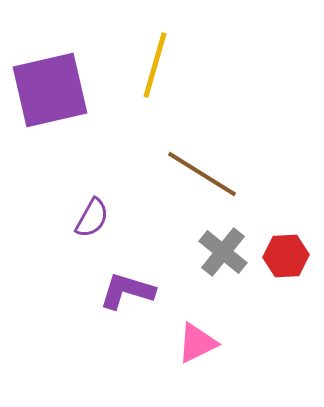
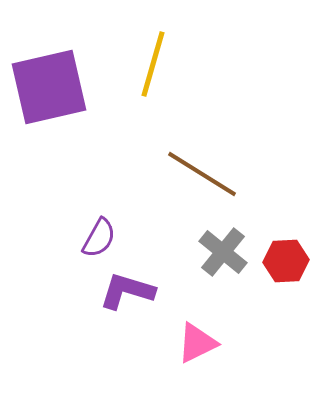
yellow line: moved 2 px left, 1 px up
purple square: moved 1 px left, 3 px up
purple semicircle: moved 7 px right, 20 px down
red hexagon: moved 5 px down
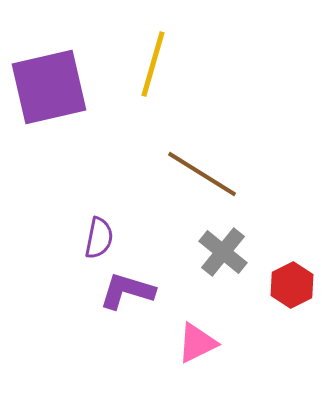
purple semicircle: rotated 18 degrees counterclockwise
red hexagon: moved 6 px right, 24 px down; rotated 24 degrees counterclockwise
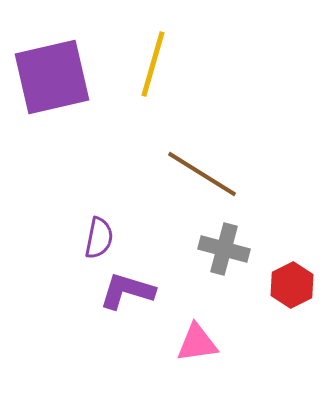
purple square: moved 3 px right, 10 px up
gray cross: moved 1 px right, 3 px up; rotated 24 degrees counterclockwise
pink triangle: rotated 18 degrees clockwise
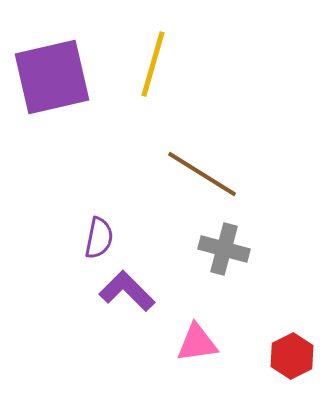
red hexagon: moved 71 px down
purple L-shape: rotated 28 degrees clockwise
